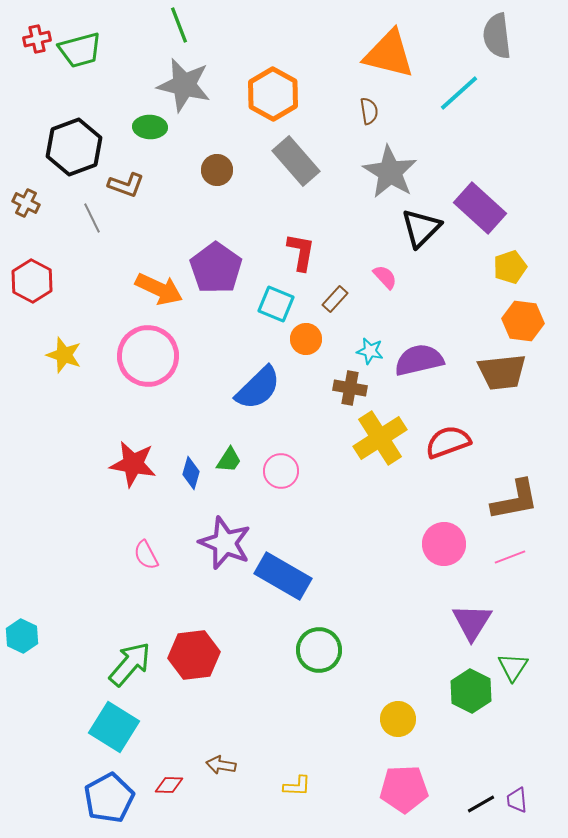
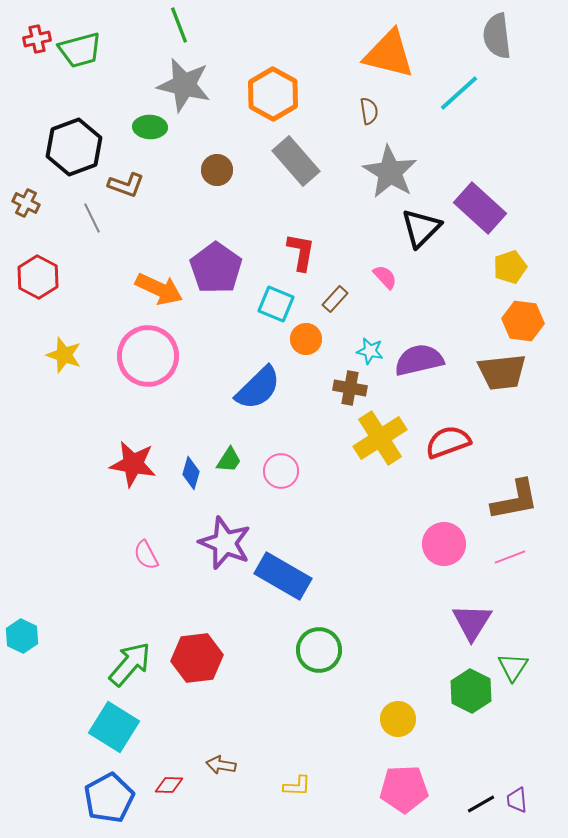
red hexagon at (32, 281): moved 6 px right, 4 px up
red hexagon at (194, 655): moved 3 px right, 3 px down
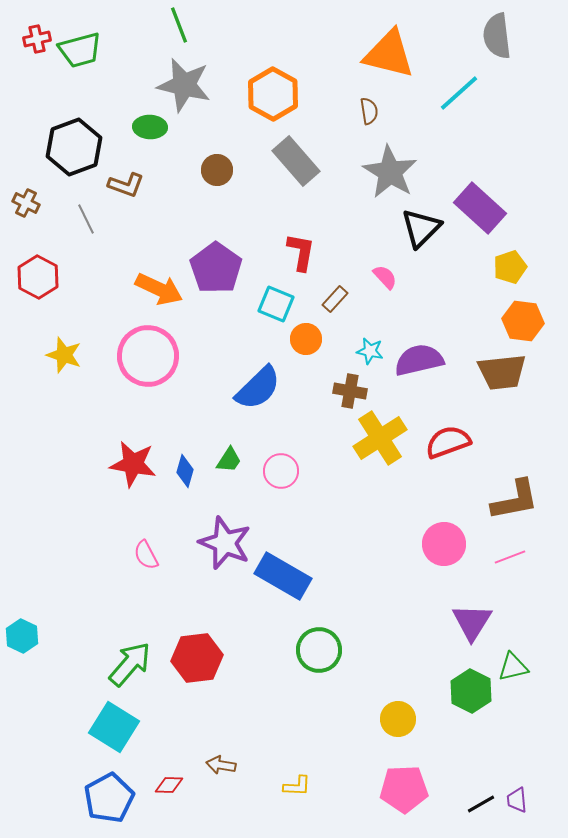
gray line at (92, 218): moved 6 px left, 1 px down
brown cross at (350, 388): moved 3 px down
blue diamond at (191, 473): moved 6 px left, 2 px up
green triangle at (513, 667): rotated 44 degrees clockwise
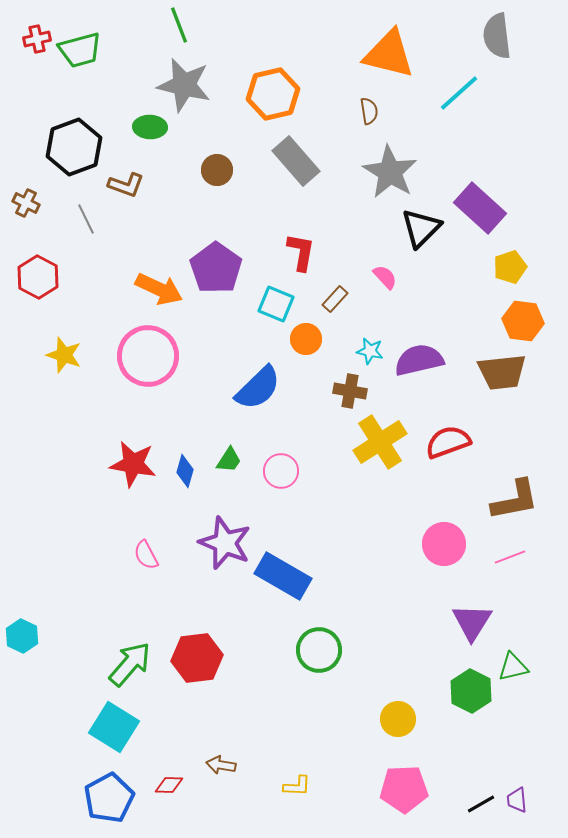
orange hexagon at (273, 94): rotated 18 degrees clockwise
yellow cross at (380, 438): moved 4 px down
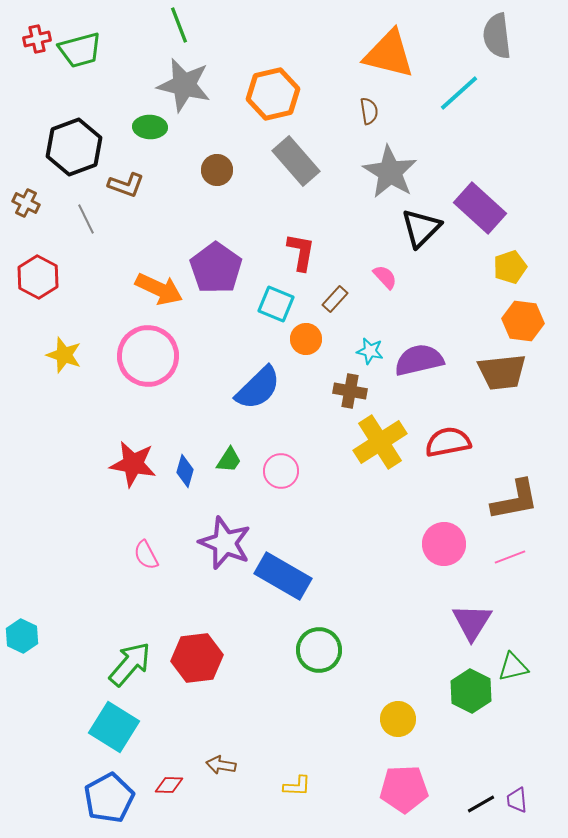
red semicircle at (448, 442): rotated 9 degrees clockwise
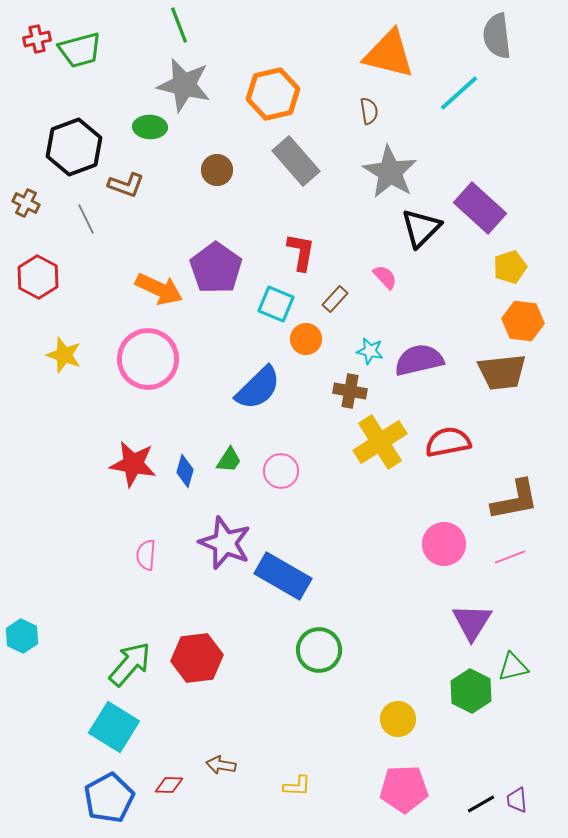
pink circle at (148, 356): moved 3 px down
pink semicircle at (146, 555): rotated 32 degrees clockwise
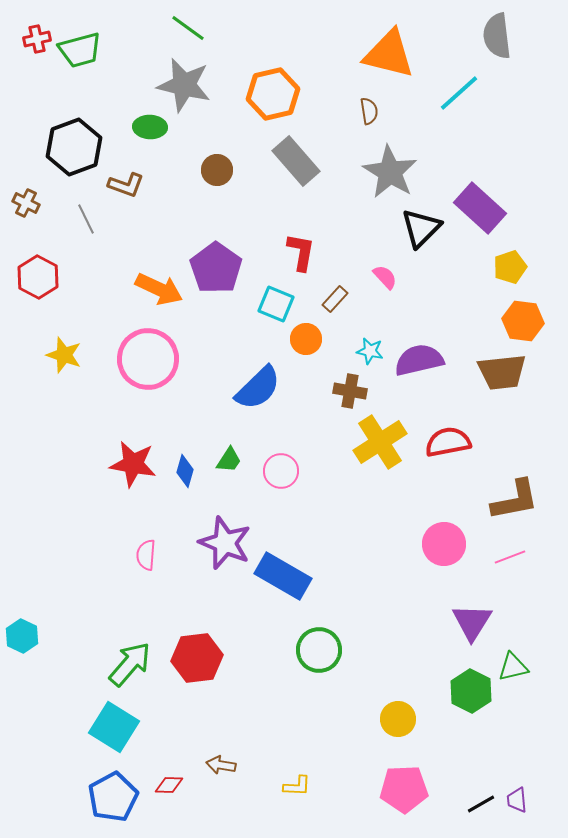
green line at (179, 25): moved 9 px right, 3 px down; rotated 33 degrees counterclockwise
blue pentagon at (109, 798): moved 4 px right, 1 px up
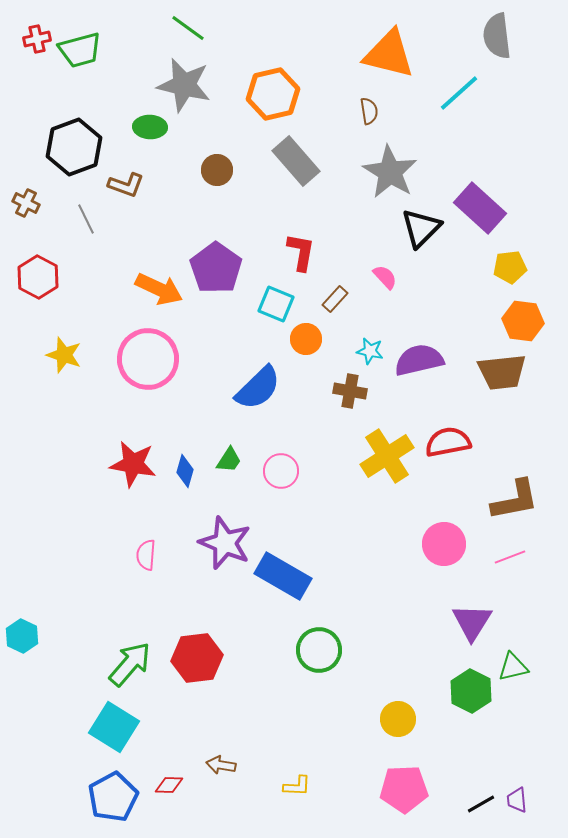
yellow pentagon at (510, 267): rotated 12 degrees clockwise
yellow cross at (380, 442): moved 7 px right, 14 px down
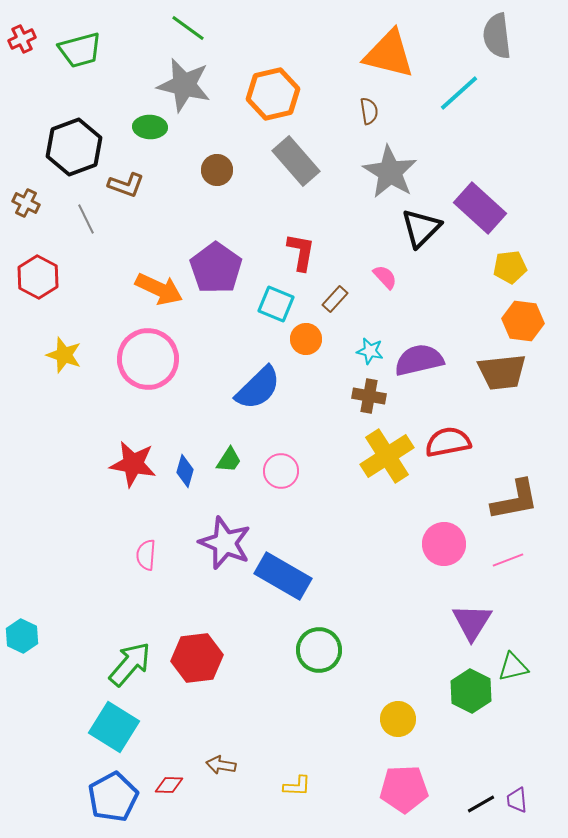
red cross at (37, 39): moved 15 px left; rotated 12 degrees counterclockwise
brown cross at (350, 391): moved 19 px right, 5 px down
pink line at (510, 557): moved 2 px left, 3 px down
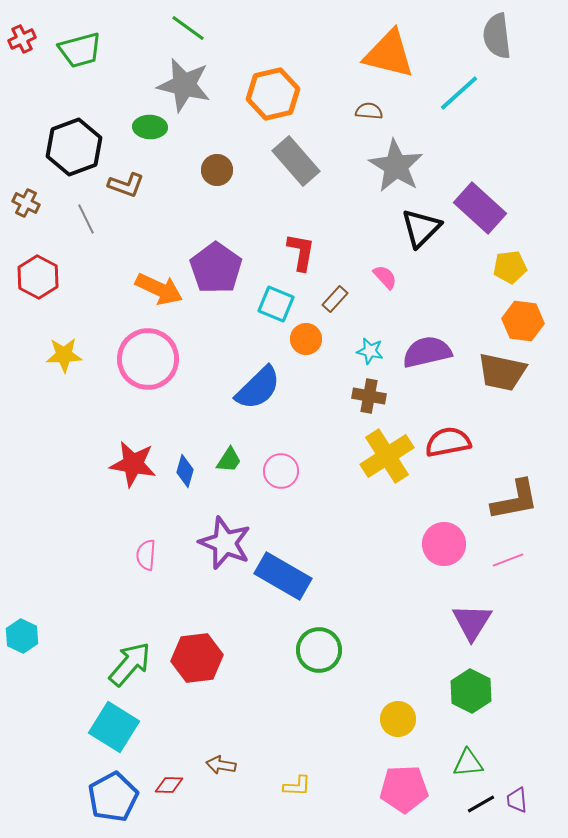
brown semicircle at (369, 111): rotated 76 degrees counterclockwise
gray star at (390, 172): moved 6 px right, 6 px up
yellow star at (64, 355): rotated 21 degrees counterclockwise
purple semicircle at (419, 360): moved 8 px right, 8 px up
brown trapezoid at (502, 372): rotated 18 degrees clockwise
green triangle at (513, 667): moved 45 px left, 96 px down; rotated 8 degrees clockwise
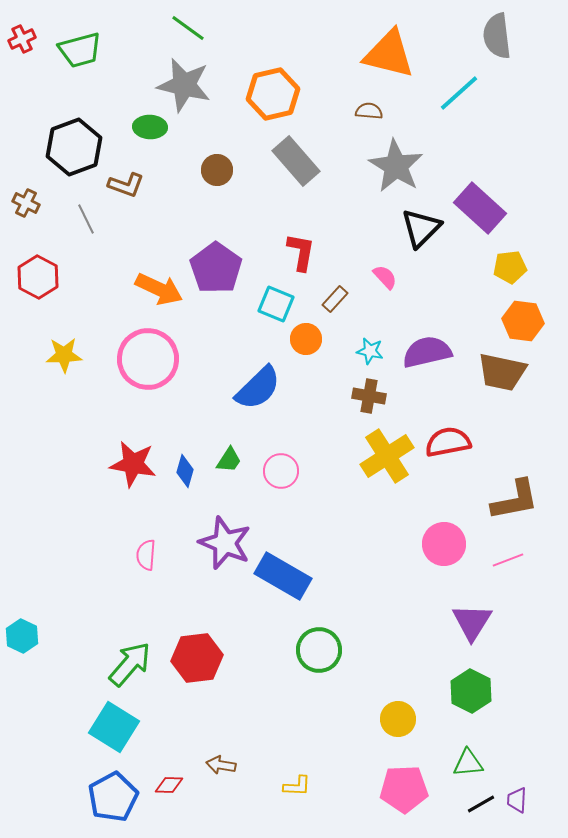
purple trapezoid at (517, 800): rotated 8 degrees clockwise
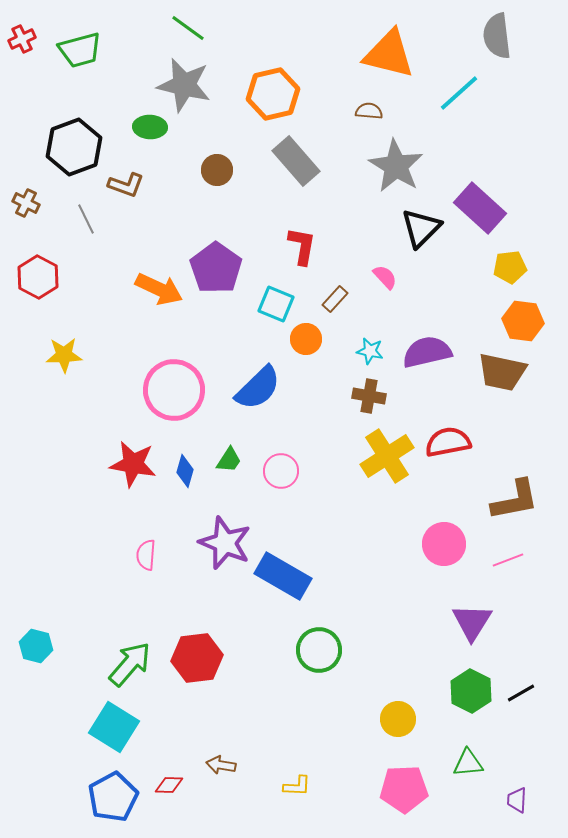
red L-shape at (301, 252): moved 1 px right, 6 px up
pink circle at (148, 359): moved 26 px right, 31 px down
cyan hexagon at (22, 636): moved 14 px right, 10 px down; rotated 12 degrees counterclockwise
black line at (481, 804): moved 40 px right, 111 px up
